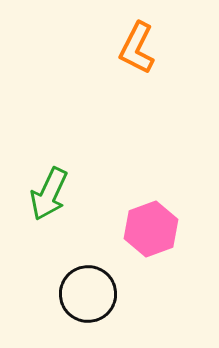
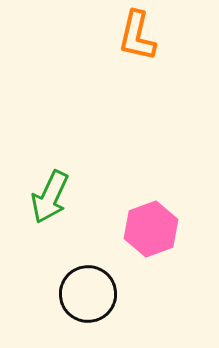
orange L-shape: moved 12 px up; rotated 14 degrees counterclockwise
green arrow: moved 1 px right, 3 px down
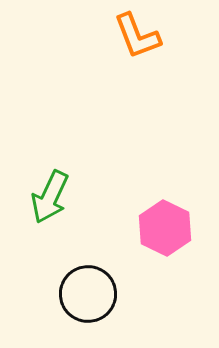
orange L-shape: rotated 34 degrees counterclockwise
pink hexagon: moved 14 px right, 1 px up; rotated 14 degrees counterclockwise
